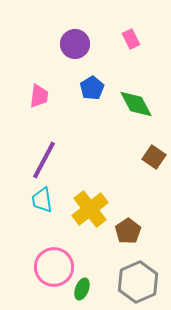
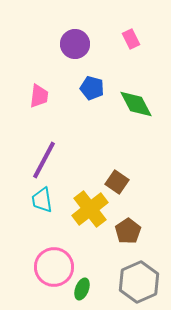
blue pentagon: rotated 25 degrees counterclockwise
brown square: moved 37 px left, 25 px down
gray hexagon: moved 1 px right
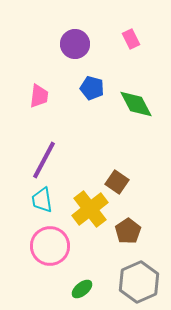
pink circle: moved 4 px left, 21 px up
green ellipse: rotated 30 degrees clockwise
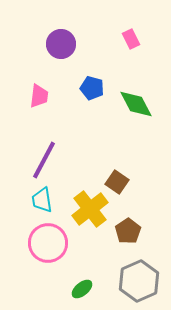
purple circle: moved 14 px left
pink circle: moved 2 px left, 3 px up
gray hexagon: moved 1 px up
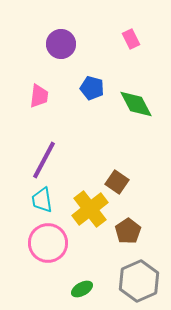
green ellipse: rotated 10 degrees clockwise
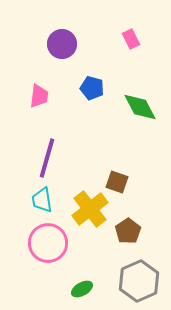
purple circle: moved 1 px right
green diamond: moved 4 px right, 3 px down
purple line: moved 3 px right, 2 px up; rotated 12 degrees counterclockwise
brown square: rotated 15 degrees counterclockwise
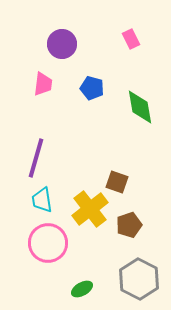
pink trapezoid: moved 4 px right, 12 px up
green diamond: rotated 18 degrees clockwise
purple line: moved 11 px left
brown pentagon: moved 1 px right, 6 px up; rotated 15 degrees clockwise
gray hexagon: moved 2 px up; rotated 9 degrees counterclockwise
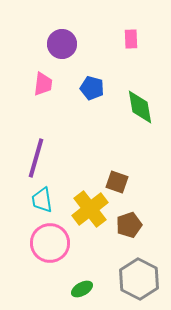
pink rectangle: rotated 24 degrees clockwise
pink circle: moved 2 px right
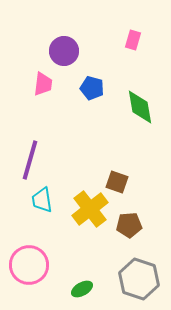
pink rectangle: moved 2 px right, 1 px down; rotated 18 degrees clockwise
purple circle: moved 2 px right, 7 px down
purple line: moved 6 px left, 2 px down
brown pentagon: rotated 15 degrees clockwise
pink circle: moved 21 px left, 22 px down
gray hexagon: rotated 9 degrees counterclockwise
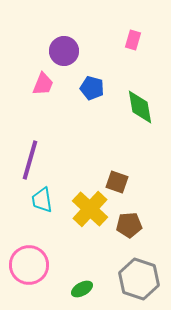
pink trapezoid: rotated 15 degrees clockwise
yellow cross: rotated 9 degrees counterclockwise
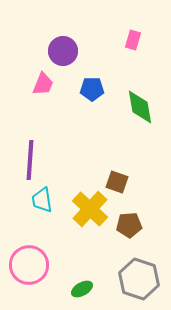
purple circle: moved 1 px left
blue pentagon: moved 1 px down; rotated 15 degrees counterclockwise
purple line: rotated 12 degrees counterclockwise
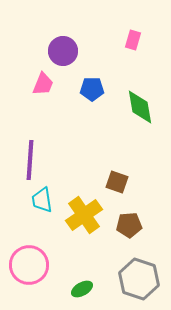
yellow cross: moved 6 px left, 6 px down; rotated 12 degrees clockwise
